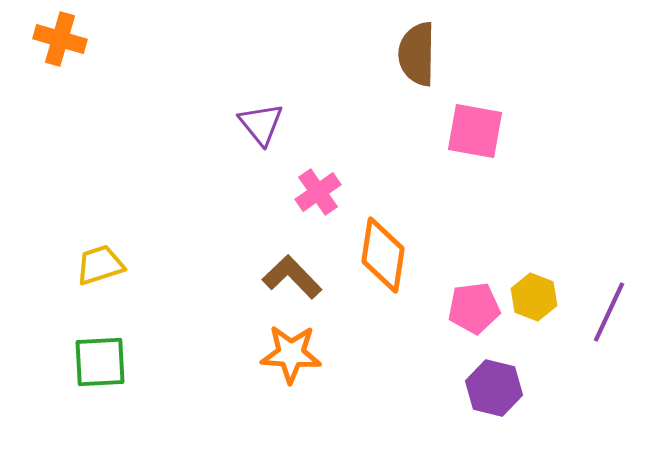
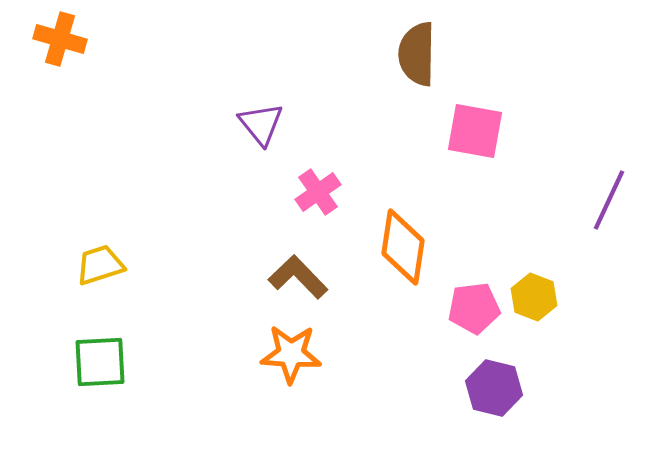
orange diamond: moved 20 px right, 8 px up
brown L-shape: moved 6 px right
purple line: moved 112 px up
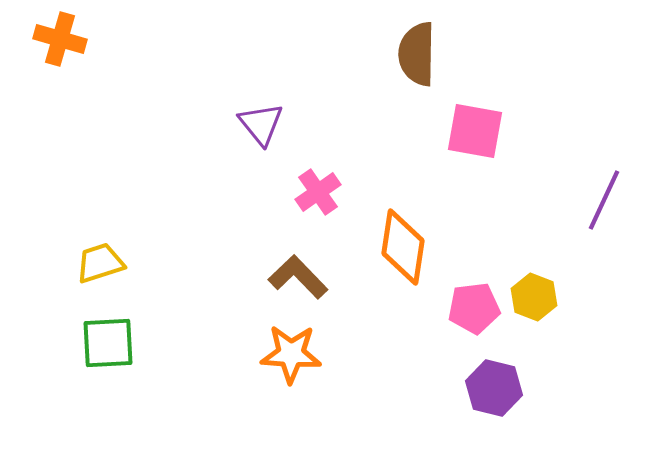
purple line: moved 5 px left
yellow trapezoid: moved 2 px up
green square: moved 8 px right, 19 px up
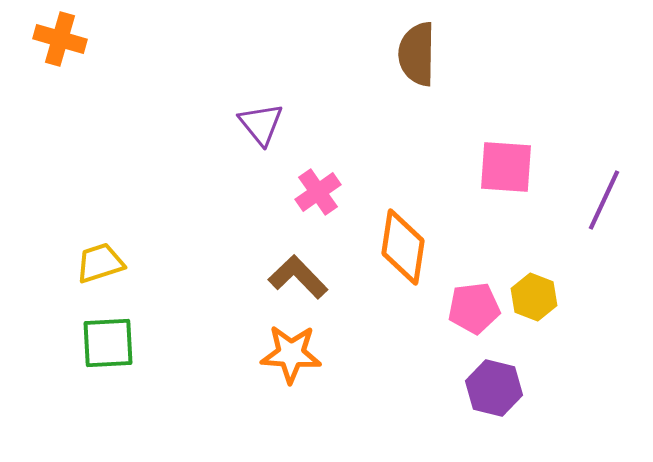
pink square: moved 31 px right, 36 px down; rotated 6 degrees counterclockwise
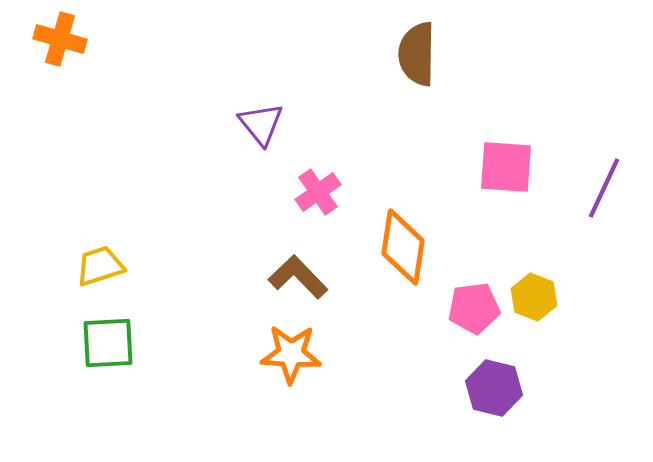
purple line: moved 12 px up
yellow trapezoid: moved 3 px down
